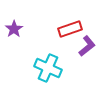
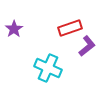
red rectangle: moved 1 px up
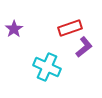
purple L-shape: moved 3 px left, 1 px down
cyan cross: moved 1 px left, 1 px up
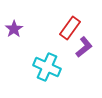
red rectangle: rotated 35 degrees counterclockwise
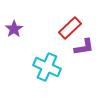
red rectangle: rotated 10 degrees clockwise
purple L-shape: rotated 30 degrees clockwise
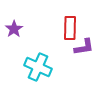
red rectangle: rotated 45 degrees counterclockwise
cyan cross: moved 9 px left
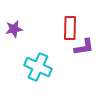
purple star: rotated 24 degrees clockwise
